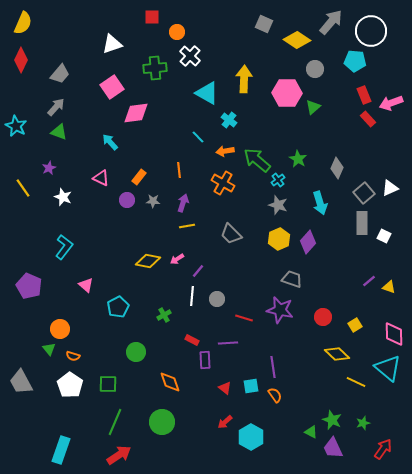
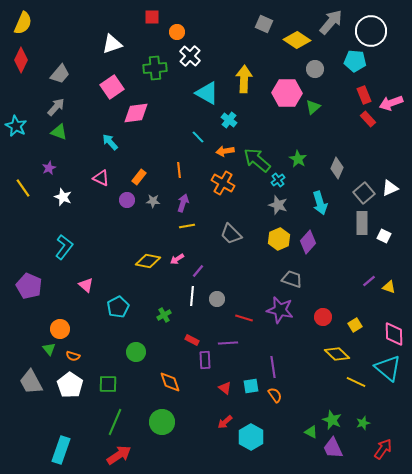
gray trapezoid at (21, 382): moved 10 px right
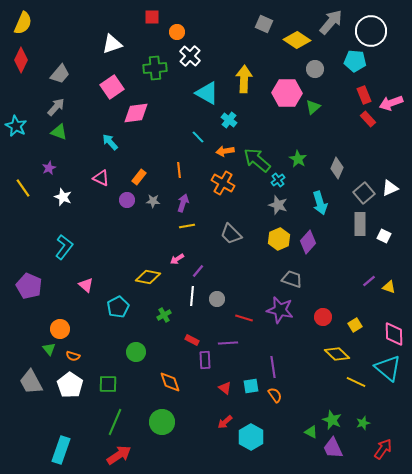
gray rectangle at (362, 223): moved 2 px left, 1 px down
yellow diamond at (148, 261): moved 16 px down
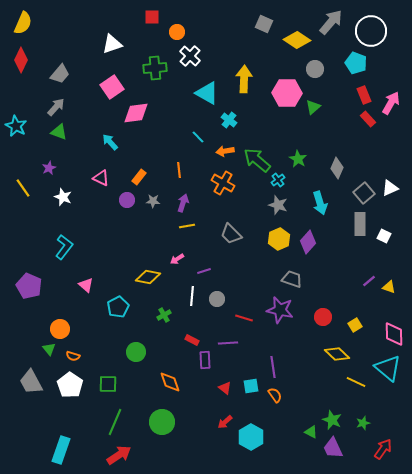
cyan pentagon at (355, 61): moved 1 px right, 2 px down; rotated 15 degrees clockwise
pink arrow at (391, 103): rotated 140 degrees clockwise
purple line at (198, 271): moved 6 px right; rotated 32 degrees clockwise
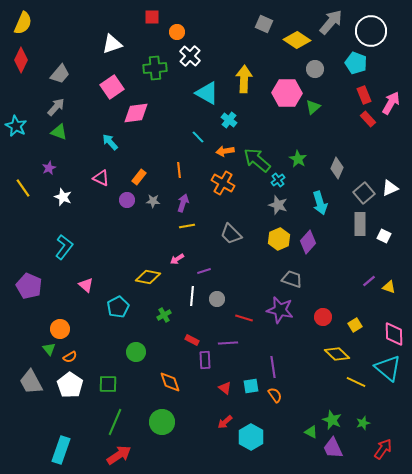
orange semicircle at (73, 356): moved 3 px left, 1 px down; rotated 48 degrees counterclockwise
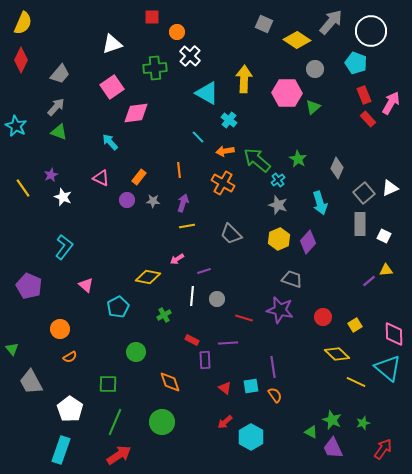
purple star at (49, 168): moved 2 px right, 7 px down
yellow triangle at (389, 287): moved 3 px left, 17 px up; rotated 24 degrees counterclockwise
green triangle at (49, 349): moved 37 px left
white pentagon at (70, 385): moved 24 px down
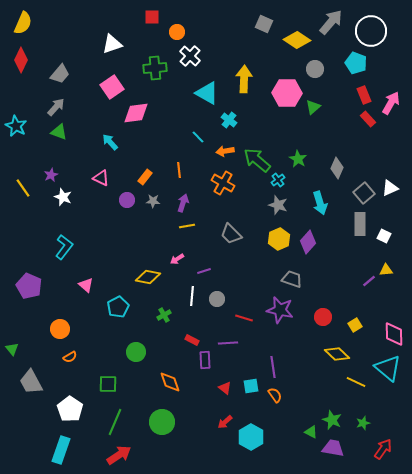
orange rectangle at (139, 177): moved 6 px right
purple trapezoid at (333, 448): rotated 125 degrees clockwise
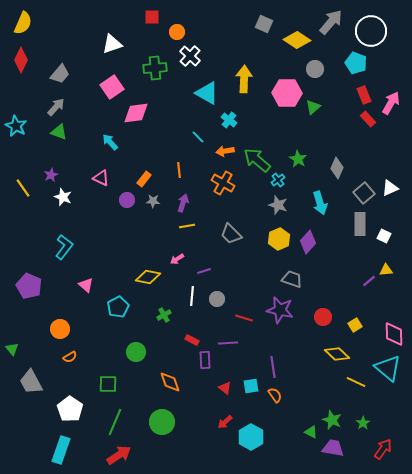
orange rectangle at (145, 177): moved 1 px left, 2 px down
green star at (363, 423): rotated 16 degrees counterclockwise
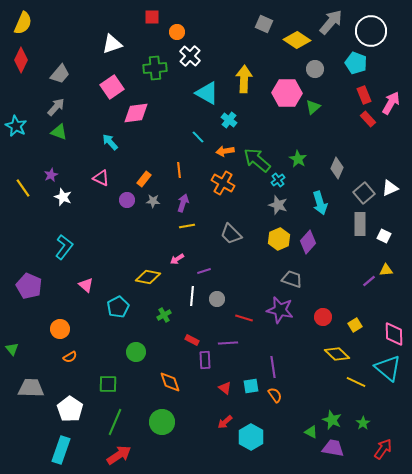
gray trapezoid at (31, 382): moved 6 px down; rotated 120 degrees clockwise
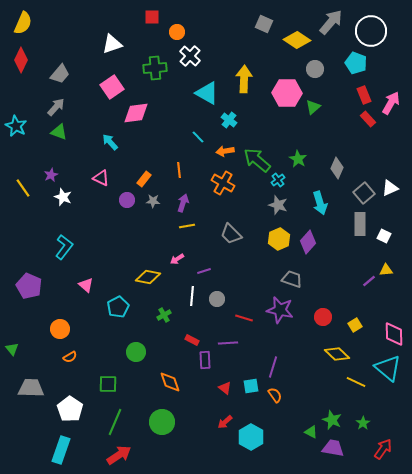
purple line at (273, 367): rotated 25 degrees clockwise
